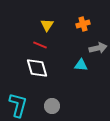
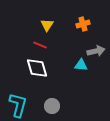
gray arrow: moved 2 px left, 3 px down
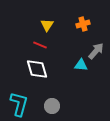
gray arrow: rotated 36 degrees counterclockwise
white diamond: moved 1 px down
cyan L-shape: moved 1 px right, 1 px up
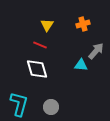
gray circle: moved 1 px left, 1 px down
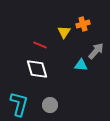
yellow triangle: moved 17 px right, 7 px down
gray circle: moved 1 px left, 2 px up
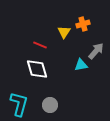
cyan triangle: rotated 16 degrees counterclockwise
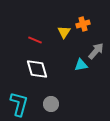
red line: moved 5 px left, 5 px up
gray circle: moved 1 px right, 1 px up
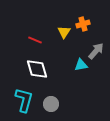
cyan L-shape: moved 5 px right, 4 px up
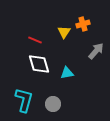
cyan triangle: moved 14 px left, 8 px down
white diamond: moved 2 px right, 5 px up
gray circle: moved 2 px right
